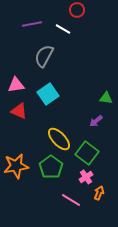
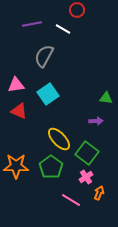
purple arrow: rotated 144 degrees counterclockwise
orange star: rotated 10 degrees clockwise
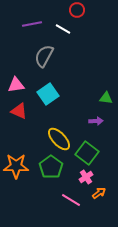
orange arrow: rotated 32 degrees clockwise
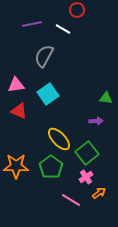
green square: rotated 15 degrees clockwise
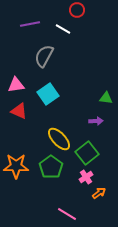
purple line: moved 2 px left
pink line: moved 4 px left, 14 px down
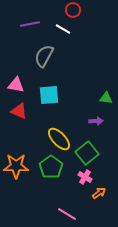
red circle: moved 4 px left
pink triangle: rotated 18 degrees clockwise
cyan square: moved 1 px right, 1 px down; rotated 30 degrees clockwise
pink cross: moved 1 px left; rotated 24 degrees counterclockwise
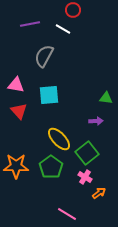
red triangle: rotated 24 degrees clockwise
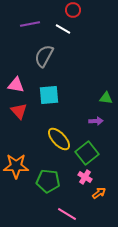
green pentagon: moved 3 px left, 14 px down; rotated 30 degrees counterclockwise
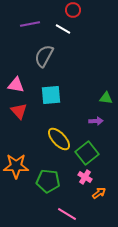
cyan square: moved 2 px right
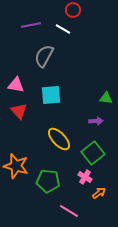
purple line: moved 1 px right, 1 px down
green square: moved 6 px right
orange star: rotated 15 degrees clockwise
pink line: moved 2 px right, 3 px up
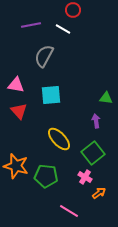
purple arrow: rotated 96 degrees counterclockwise
green pentagon: moved 2 px left, 5 px up
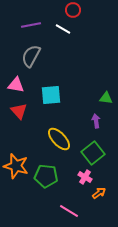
gray semicircle: moved 13 px left
